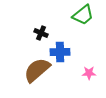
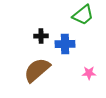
black cross: moved 3 px down; rotated 24 degrees counterclockwise
blue cross: moved 5 px right, 8 px up
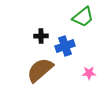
green trapezoid: moved 2 px down
blue cross: moved 2 px down; rotated 18 degrees counterclockwise
brown semicircle: moved 3 px right
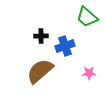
green trapezoid: moved 4 px right; rotated 80 degrees clockwise
brown semicircle: moved 1 px down
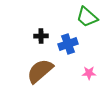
blue cross: moved 3 px right, 2 px up
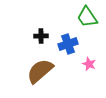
green trapezoid: rotated 15 degrees clockwise
pink star: moved 9 px up; rotated 24 degrees clockwise
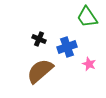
black cross: moved 2 px left, 3 px down; rotated 24 degrees clockwise
blue cross: moved 1 px left, 3 px down
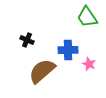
black cross: moved 12 px left, 1 px down
blue cross: moved 1 px right, 3 px down; rotated 18 degrees clockwise
brown semicircle: moved 2 px right
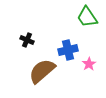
blue cross: rotated 12 degrees counterclockwise
pink star: rotated 16 degrees clockwise
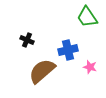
pink star: moved 1 px right, 3 px down; rotated 24 degrees counterclockwise
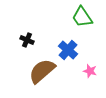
green trapezoid: moved 5 px left
blue cross: rotated 36 degrees counterclockwise
pink star: moved 4 px down
